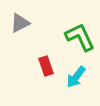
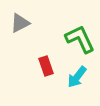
green L-shape: moved 2 px down
cyan arrow: moved 1 px right
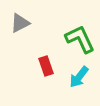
cyan arrow: moved 2 px right
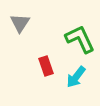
gray triangle: rotated 30 degrees counterclockwise
cyan arrow: moved 3 px left
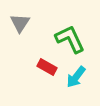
green L-shape: moved 10 px left
red rectangle: moved 1 px right, 1 px down; rotated 42 degrees counterclockwise
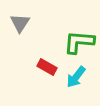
green L-shape: moved 9 px right, 3 px down; rotated 60 degrees counterclockwise
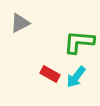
gray triangle: rotated 30 degrees clockwise
red rectangle: moved 3 px right, 7 px down
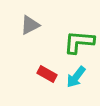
gray triangle: moved 10 px right, 2 px down
red rectangle: moved 3 px left
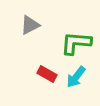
green L-shape: moved 3 px left, 1 px down
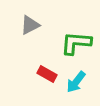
cyan arrow: moved 5 px down
